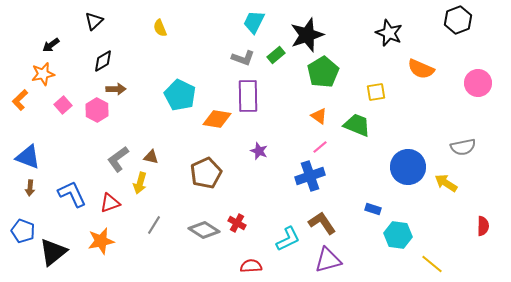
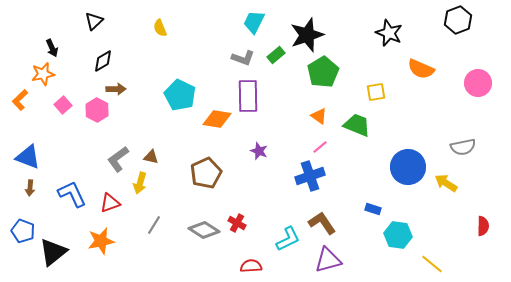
black arrow at (51, 45): moved 1 px right, 3 px down; rotated 78 degrees counterclockwise
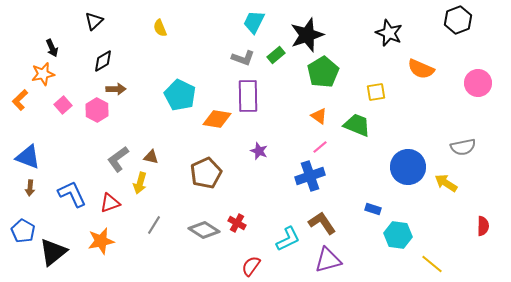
blue pentagon at (23, 231): rotated 10 degrees clockwise
red semicircle at (251, 266): rotated 50 degrees counterclockwise
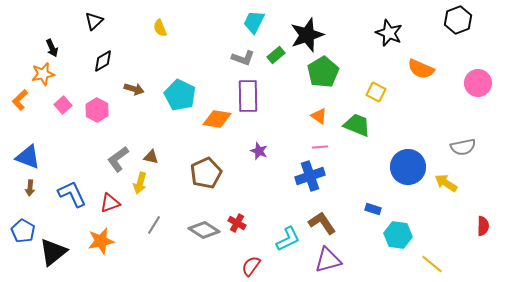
brown arrow at (116, 89): moved 18 px right; rotated 18 degrees clockwise
yellow square at (376, 92): rotated 36 degrees clockwise
pink line at (320, 147): rotated 35 degrees clockwise
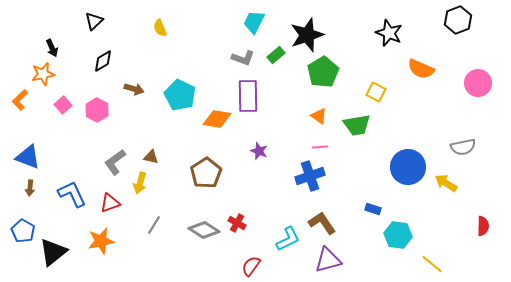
green trapezoid at (357, 125): rotated 148 degrees clockwise
gray L-shape at (118, 159): moved 3 px left, 3 px down
brown pentagon at (206, 173): rotated 8 degrees counterclockwise
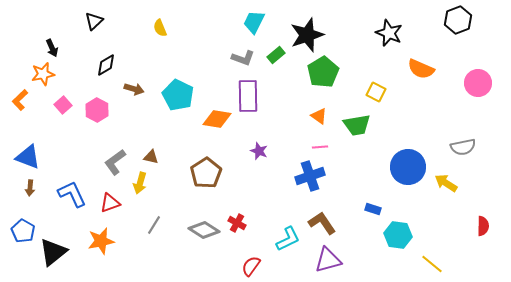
black diamond at (103, 61): moved 3 px right, 4 px down
cyan pentagon at (180, 95): moved 2 px left
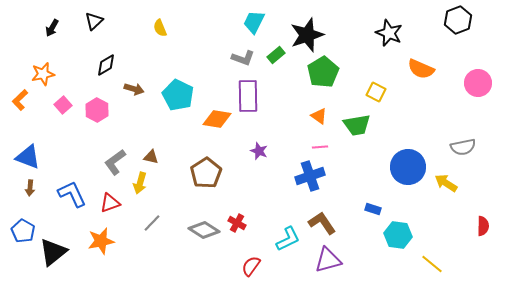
black arrow at (52, 48): moved 20 px up; rotated 54 degrees clockwise
gray line at (154, 225): moved 2 px left, 2 px up; rotated 12 degrees clockwise
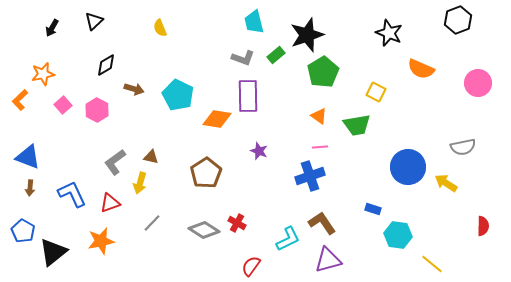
cyan trapezoid at (254, 22): rotated 40 degrees counterclockwise
